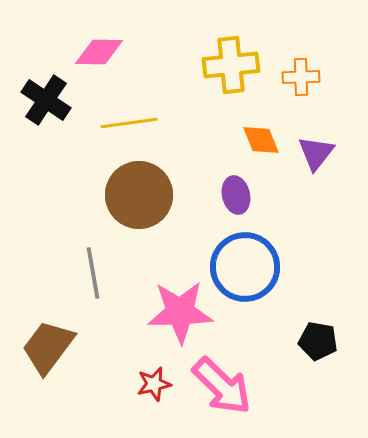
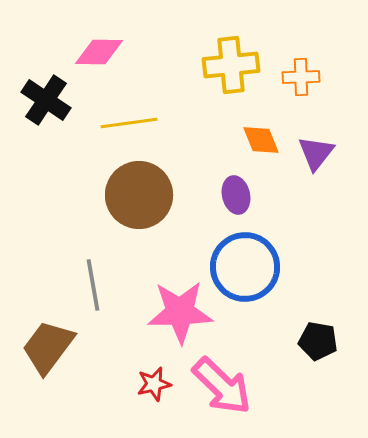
gray line: moved 12 px down
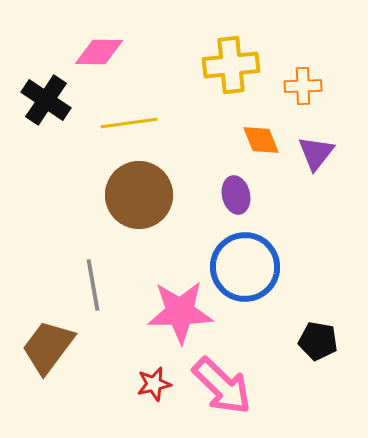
orange cross: moved 2 px right, 9 px down
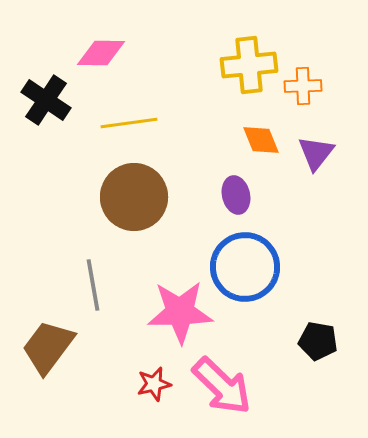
pink diamond: moved 2 px right, 1 px down
yellow cross: moved 18 px right
brown circle: moved 5 px left, 2 px down
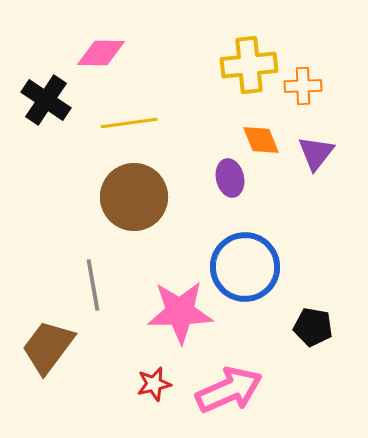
purple ellipse: moved 6 px left, 17 px up
black pentagon: moved 5 px left, 14 px up
pink arrow: moved 7 px right, 4 px down; rotated 68 degrees counterclockwise
